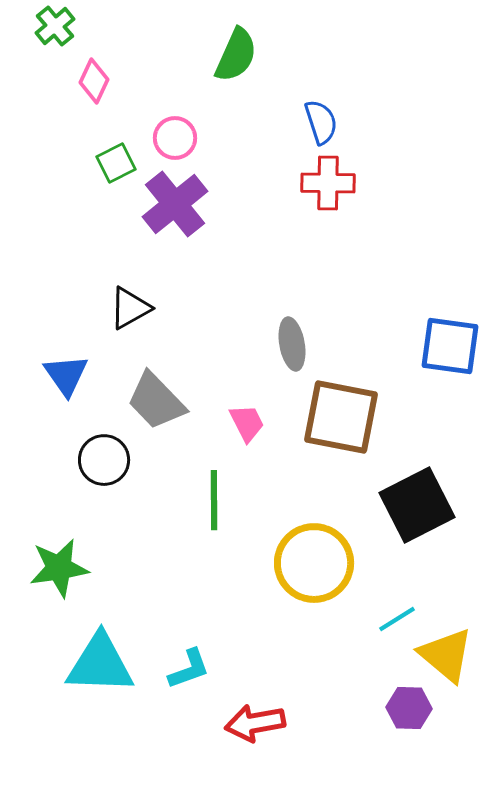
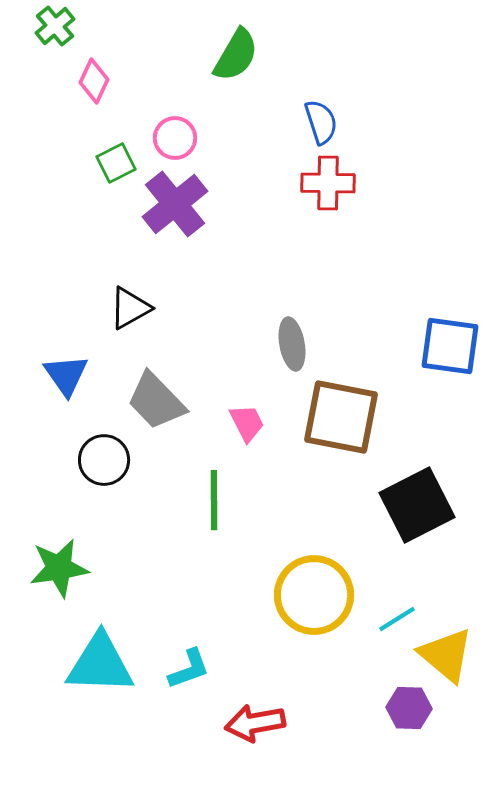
green semicircle: rotated 6 degrees clockwise
yellow circle: moved 32 px down
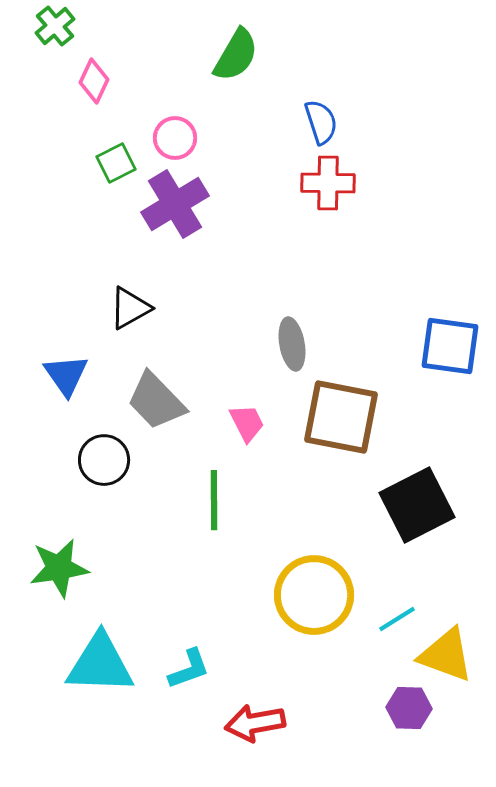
purple cross: rotated 8 degrees clockwise
yellow triangle: rotated 20 degrees counterclockwise
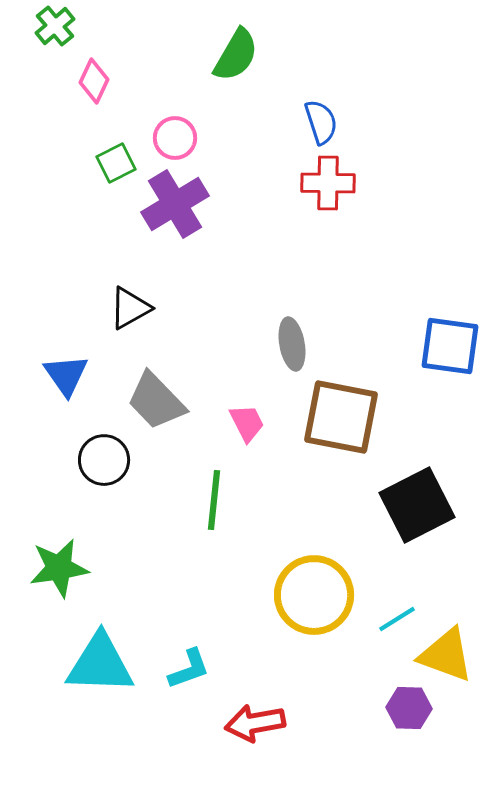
green line: rotated 6 degrees clockwise
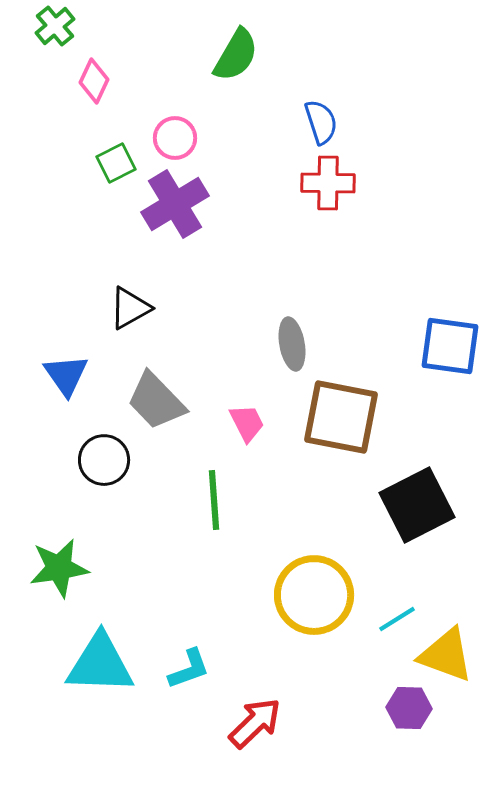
green line: rotated 10 degrees counterclockwise
red arrow: rotated 146 degrees clockwise
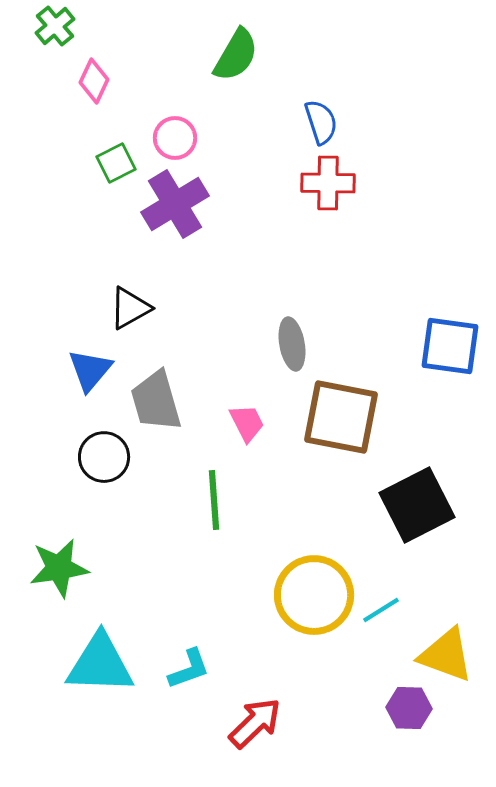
blue triangle: moved 24 px right, 5 px up; rotated 15 degrees clockwise
gray trapezoid: rotated 28 degrees clockwise
black circle: moved 3 px up
cyan line: moved 16 px left, 9 px up
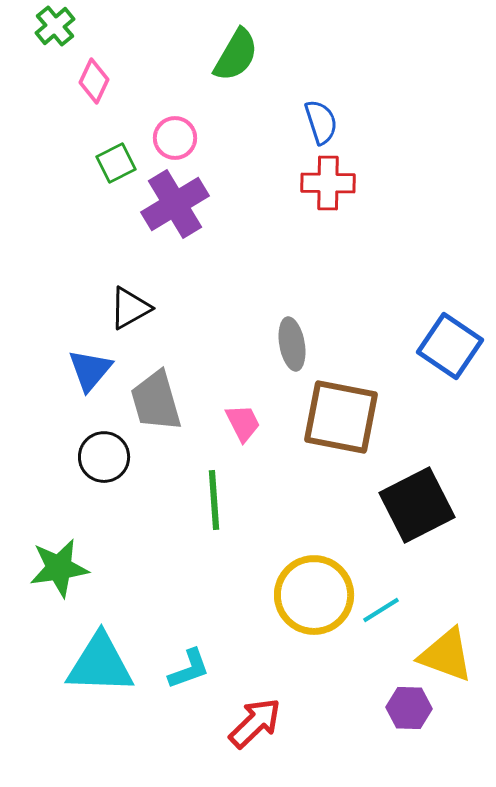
blue square: rotated 26 degrees clockwise
pink trapezoid: moved 4 px left
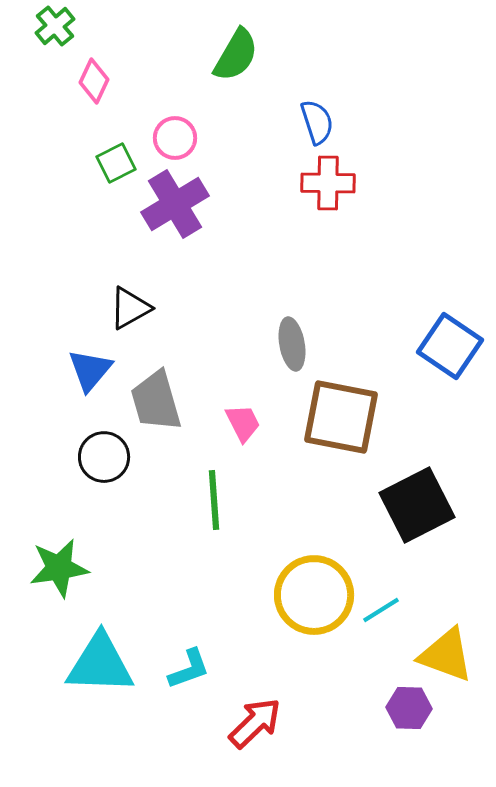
blue semicircle: moved 4 px left
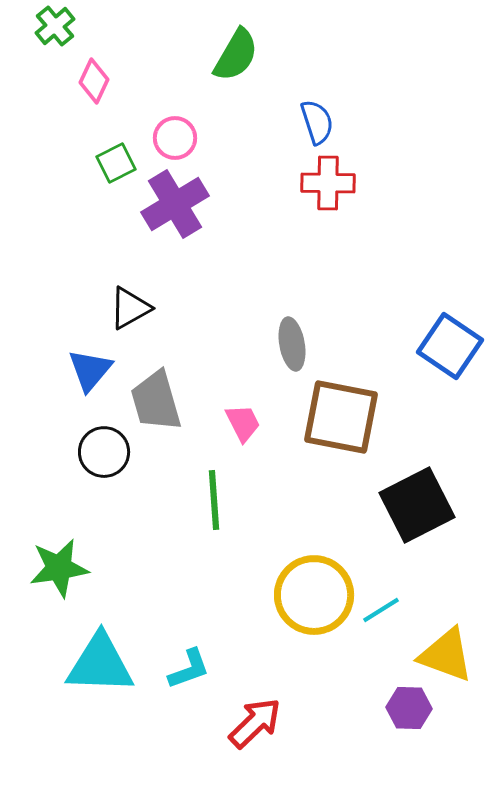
black circle: moved 5 px up
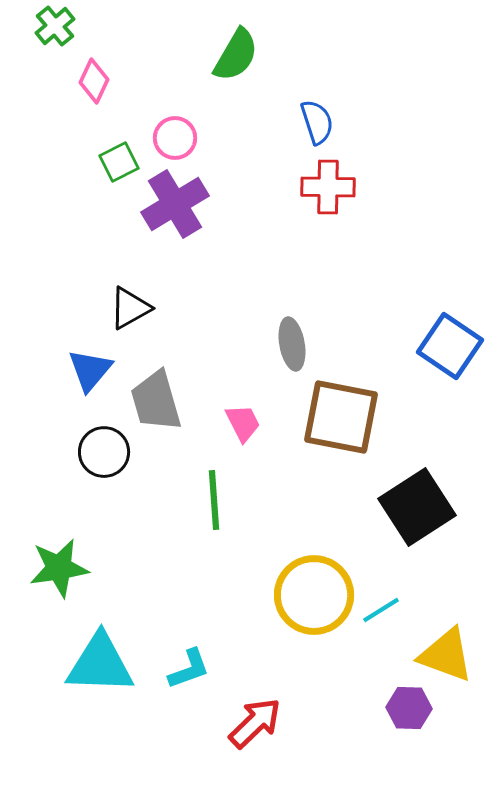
green square: moved 3 px right, 1 px up
red cross: moved 4 px down
black square: moved 2 px down; rotated 6 degrees counterclockwise
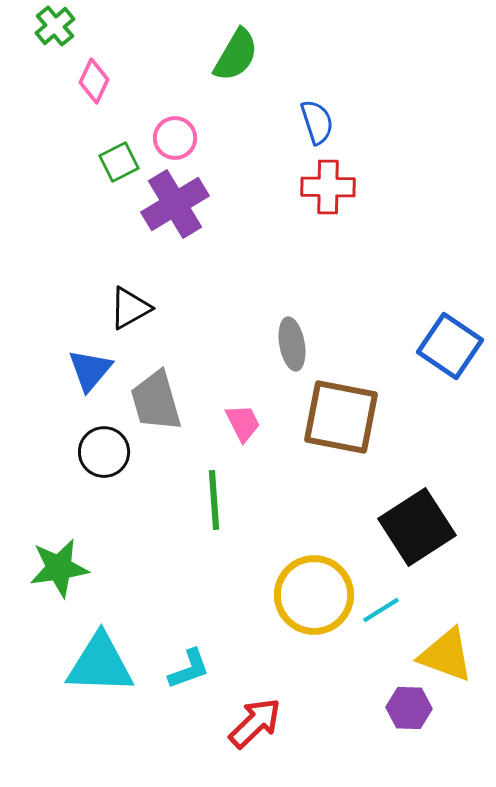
black square: moved 20 px down
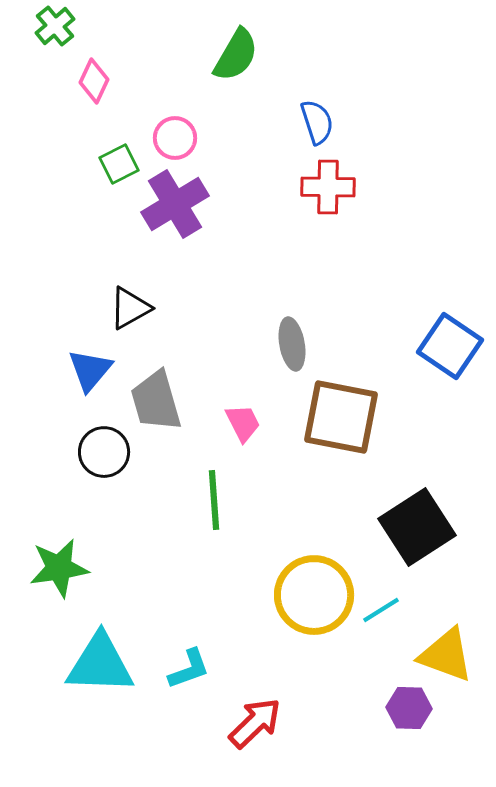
green square: moved 2 px down
